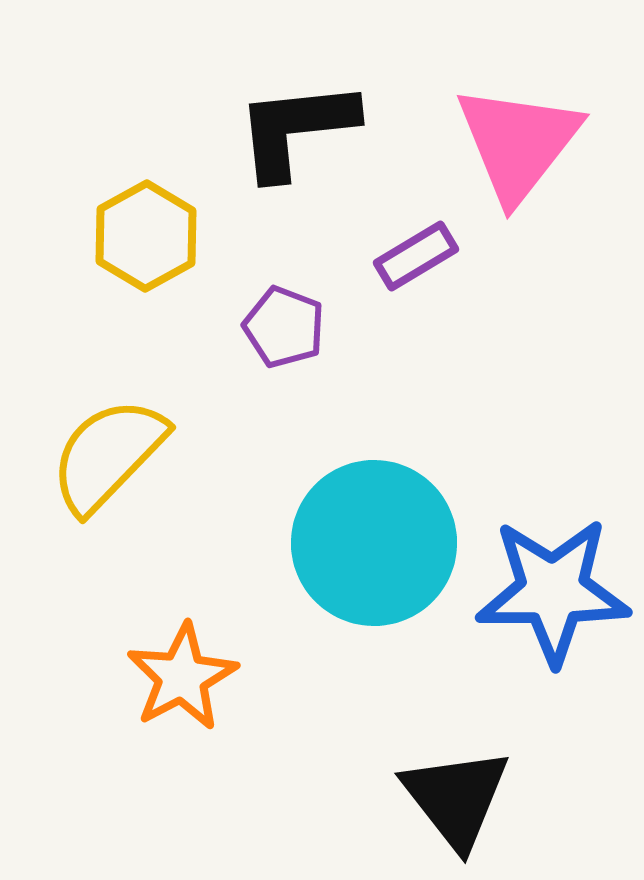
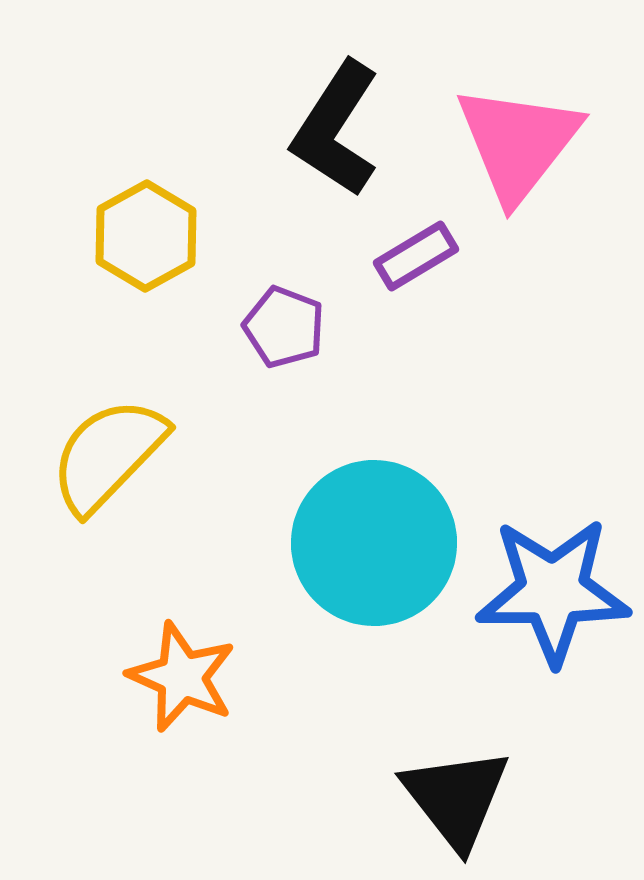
black L-shape: moved 40 px right; rotated 51 degrees counterclockwise
orange star: rotated 20 degrees counterclockwise
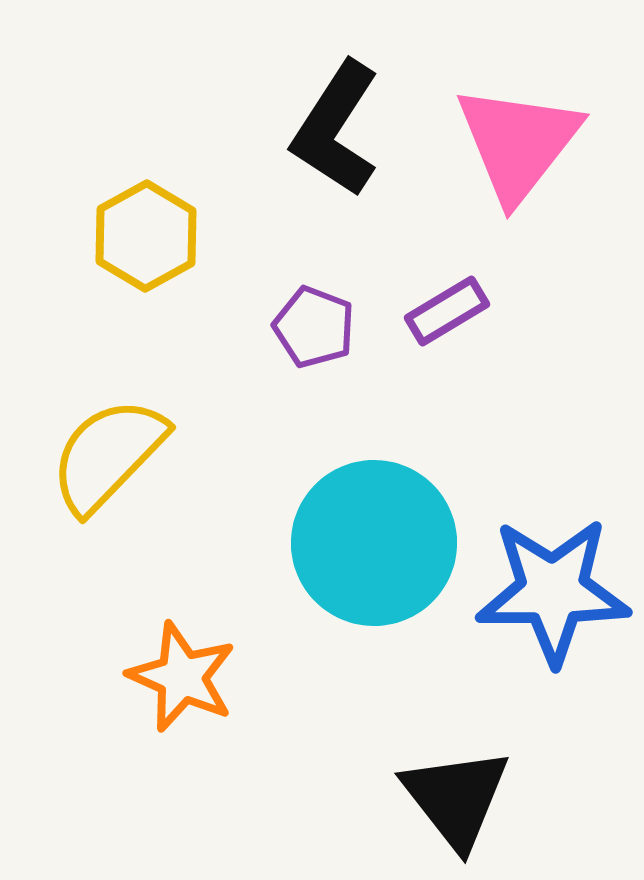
purple rectangle: moved 31 px right, 55 px down
purple pentagon: moved 30 px right
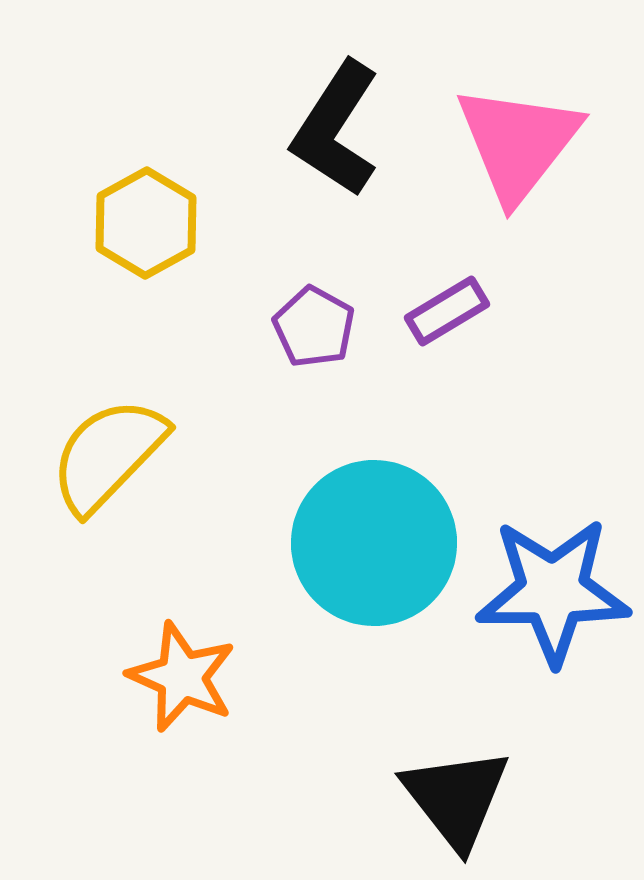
yellow hexagon: moved 13 px up
purple pentagon: rotated 8 degrees clockwise
